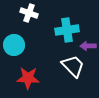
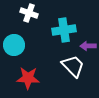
cyan cross: moved 3 px left
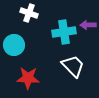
cyan cross: moved 2 px down
purple arrow: moved 21 px up
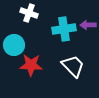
cyan cross: moved 3 px up
red star: moved 3 px right, 13 px up
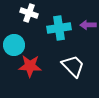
cyan cross: moved 5 px left, 1 px up
red star: moved 1 px left, 1 px down
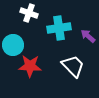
purple arrow: moved 11 px down; rotated 42 degrees clockwise
cyan circle: moved 1 px left
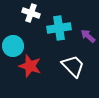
white cross: moved 2 px right
cyan circle: moved 1 px down
red star: rotated 15 degrees clockwise
